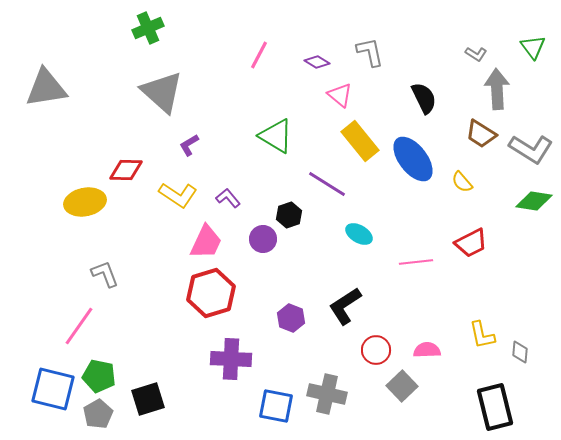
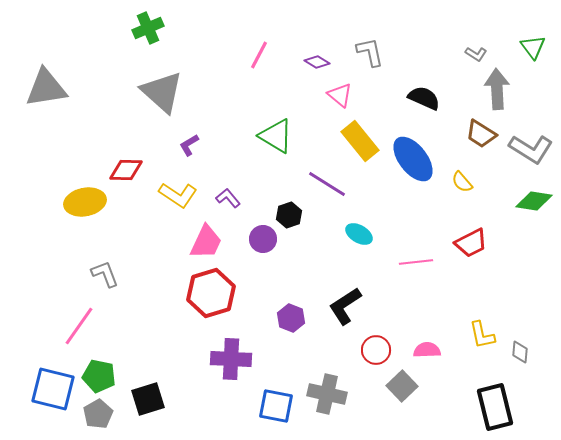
black semicircle at (424, 98): rotated 40 degrees counterclockwise
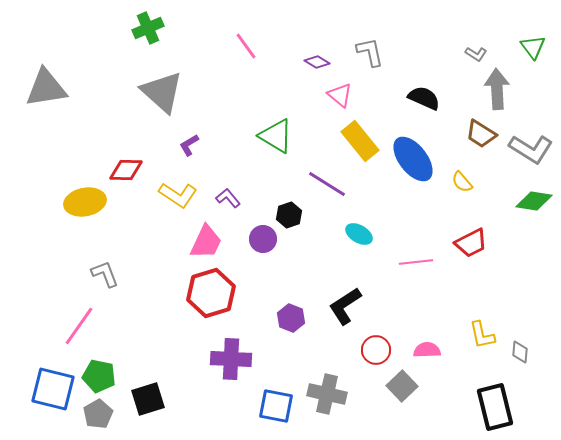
pink line at (259, 55): moved 13 px left, 9 px up; rotated 64 degrees counterclockwise
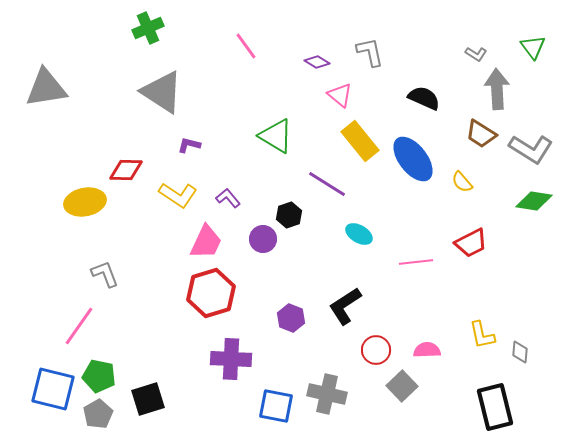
gray triangle at (162, 92): rotated 9 degrees counterclockwise
purple L-shape at (189, 145): rotated 45 degrees clockwise
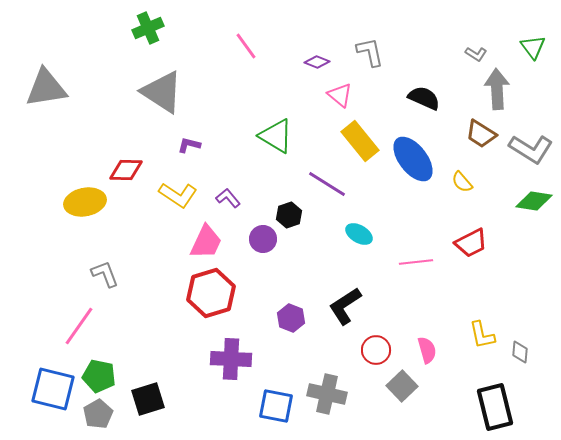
purple diamond at (317, 62): rotated 10 degrees counterclockwise
pink semicircle at (427, 350): rotated 76 degrees clockwise
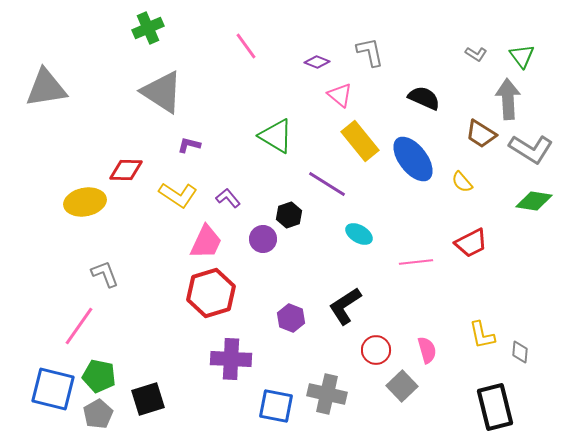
green triangle at (533, 47): moved 11 px left, 9 px down
gray arrow at (497, 89): moved 11 px right, 10 px down
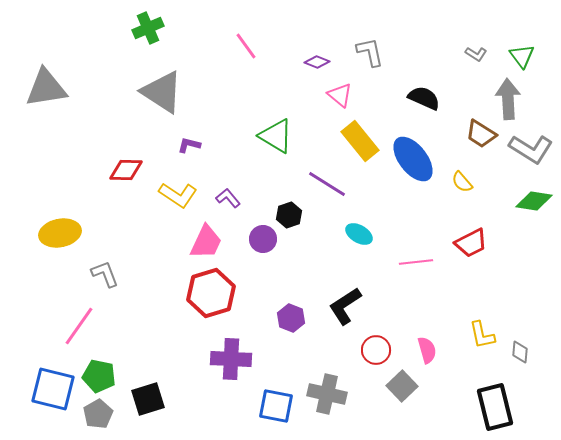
yellow ellipse at (85, 202): moved 25 px left, 31 px down
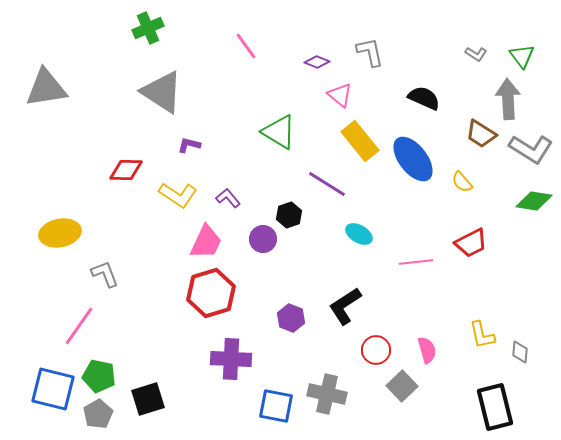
green triangle at (276, 136): moved 3 px right, 4 px up
